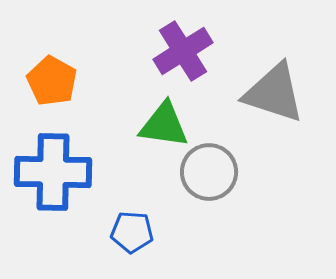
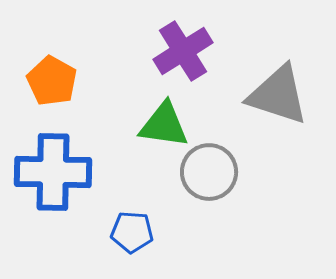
gray triangle: moved 4 px right, 2 px down
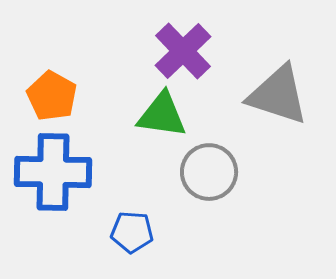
purple cross: rotated 12 degrees counterclockwise
orange pentagon: moved 15 px down
green triangle: moved 2 px left, 10 px up
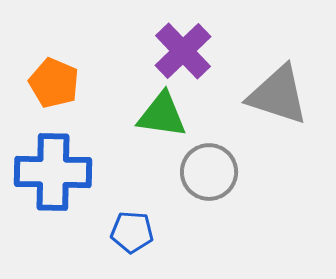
orange pentagon: moved 2 px right, 13 px up; rotated 6 degrees counterclockwise
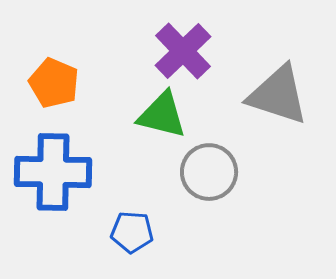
green triangle: rotated 6 degrees clockwise
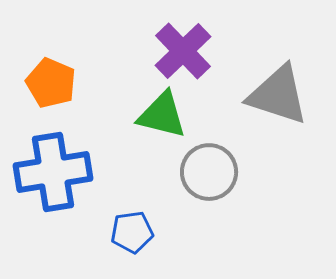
orange pentagon: moved 3 px left
blue cross: rotated 10 degrees counterclockwise
blue pentagon: rotated 12 degrees counterclockwise
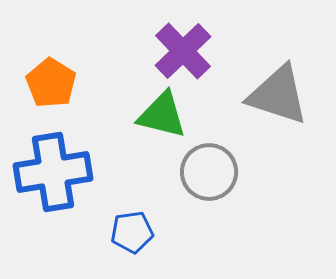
orange pentagon: rotated 9 degrees clockwise
